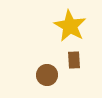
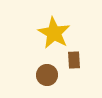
yellow star: moved 16 px left, 7 px down
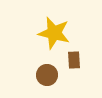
yellow star: rotated 16 degrees counterclockwise
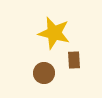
brown circle: moved 3 px left, 2 px up
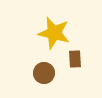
brown rectangle: moved 1 px right, 1 px up
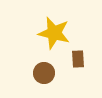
brown rectangle: moved 3 px right
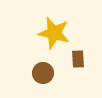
brown circle: moved 1 px left
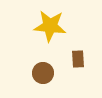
yellow star: moved 4 px left, 7 px up; rotated 8 degrees counterclockwise
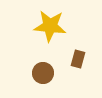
brown rectangle: rotated 18 degrees clockwise
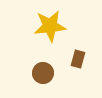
yellow star: rotated 12 degrees counterclockwise
